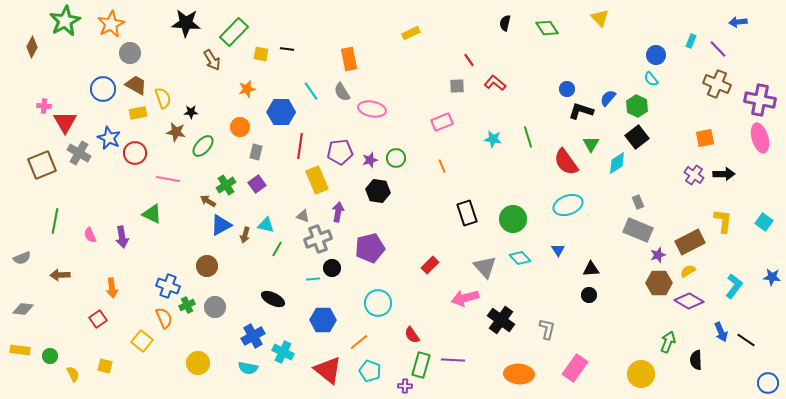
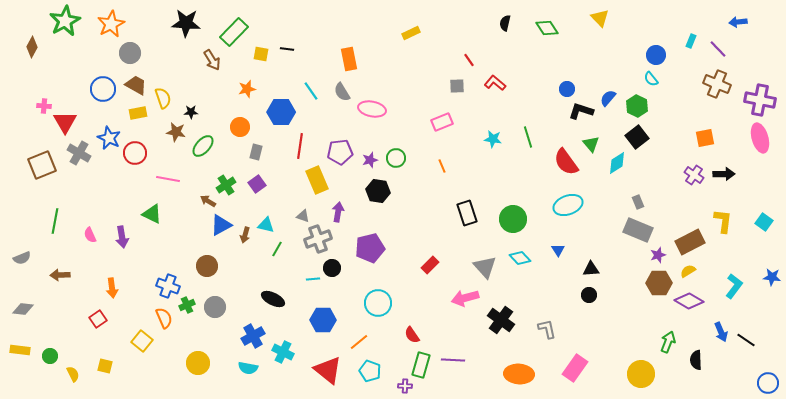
green triangle at (591, 144): rotated 12 degrees counterclockwise
gray L-shape at (547, 329): rotated 25 degrees counterclockwise
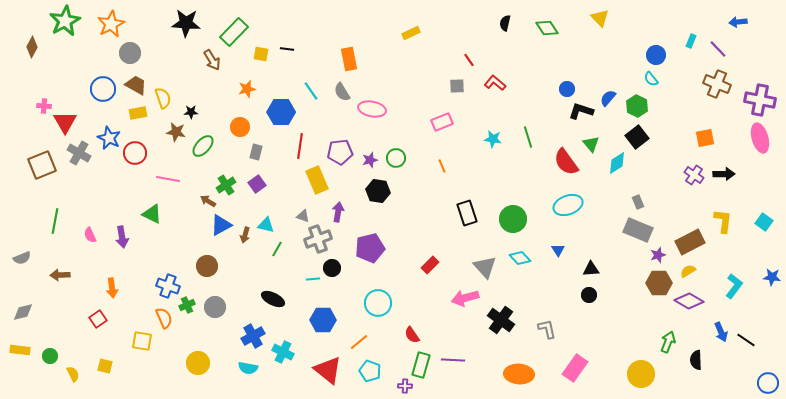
gray diamond at (23, 309): moved 3 px down; rotated 20 degrees counterclockwise
yellow square at (142, 341): rotated 30 degrees counterclockwise
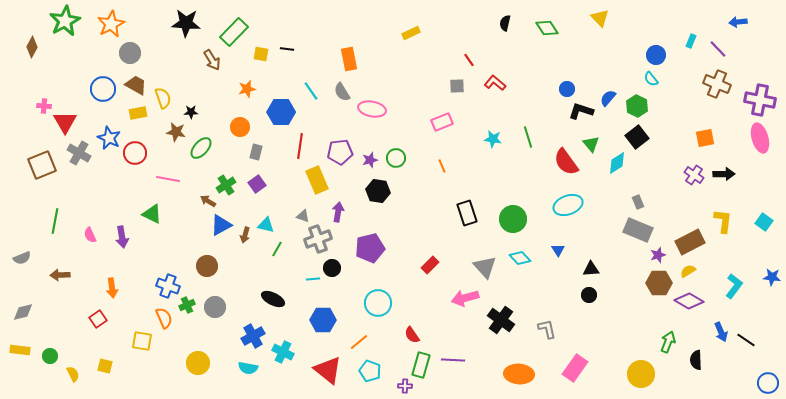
green ellipse at (203, 146): moved 2 px left, 2 px down
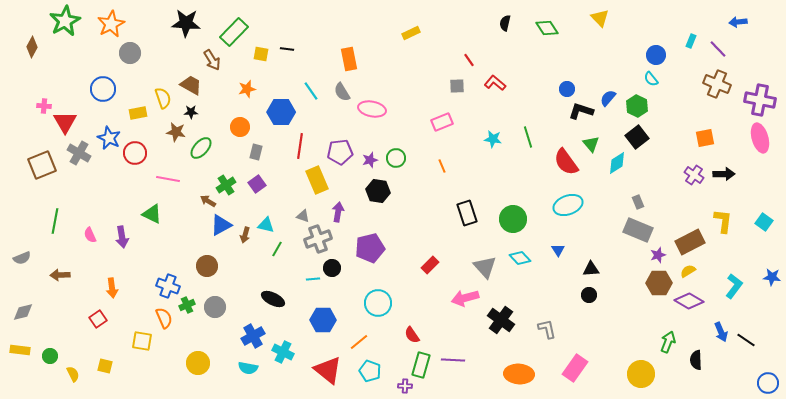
brown trapezoid at (136, 85): moved 55 px right
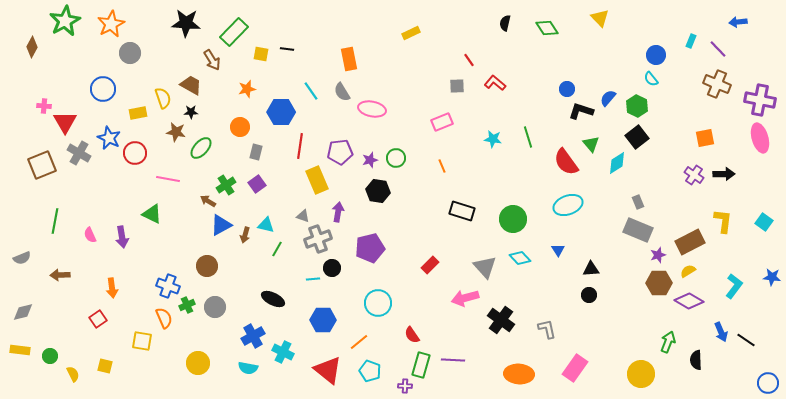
black rectangle at (467, 213): moved 5 px left, 2 px up; rotated 55 degrees counterclockwise
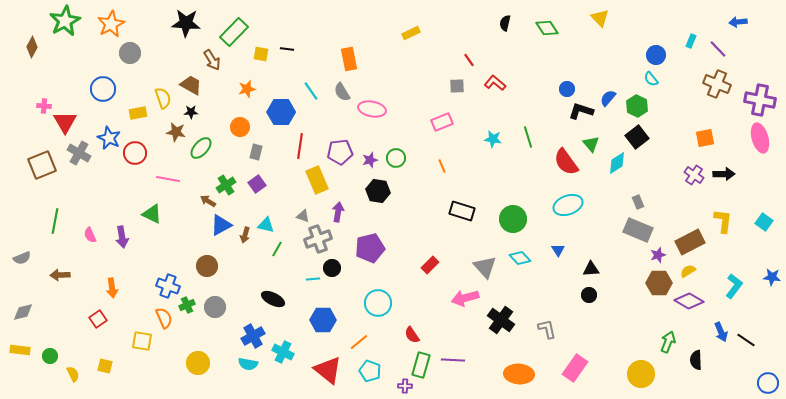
cyan semicircle at (248, 368): moved 4 px up
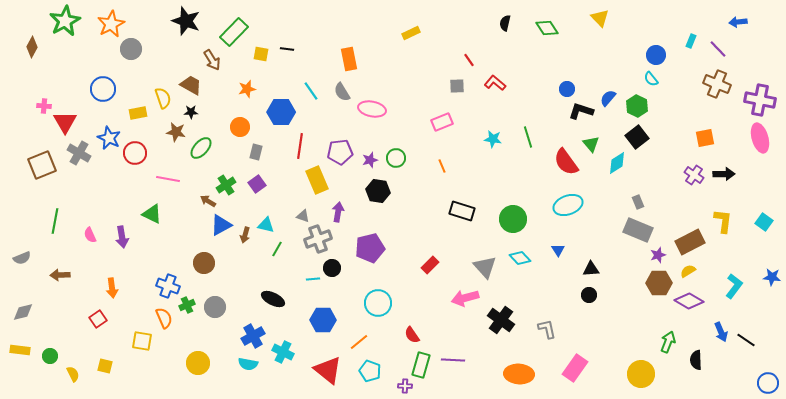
black star at (186, 23): moved 2 px up; rotated 16 degrees clockwise
gray circle at (130, 53): moved 1 px right, 4 px up
brown circle at (207, 266): moved 3 px left, 3 px up
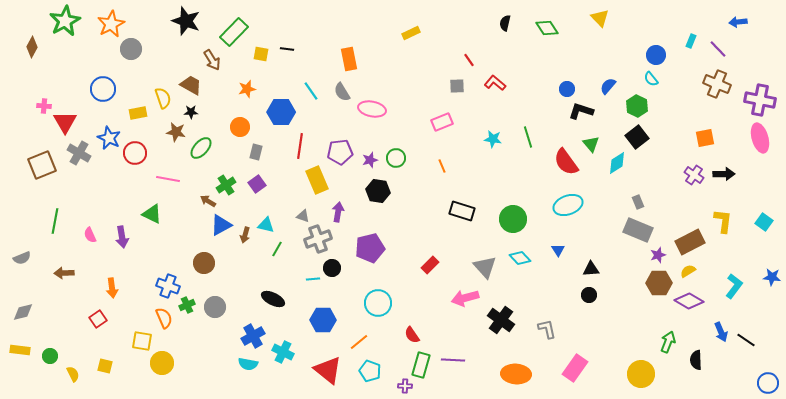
blue semicircle at (608, 98): moved 12 px up
brown arrow at (60, 275): moved 4 px right, 2 px up
yellow circle at (198, 363): moved 36 px left
orange ellipse at (519, 374): moved 3 px left
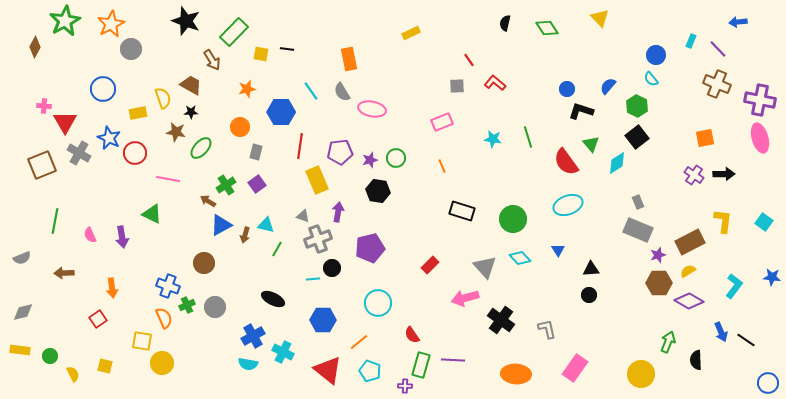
brown diamond at (32, 47): moved 3 px right
